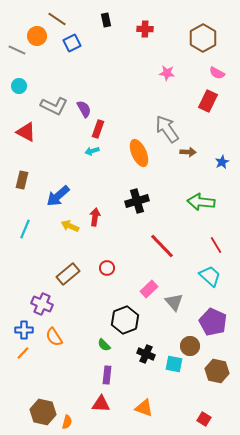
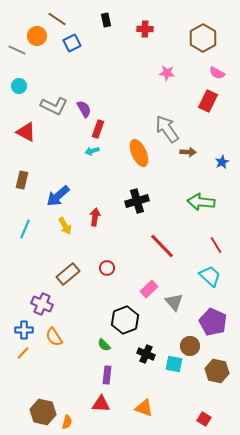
yellow arrow at (70, 226): moved 5 px left; rotated 144 degrees counterclockwise
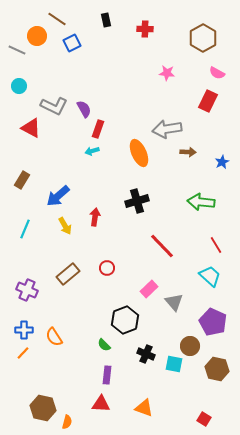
gray arrow at (167, 129): rotated 64 degrees counterclockwise
red triangle at (26, 132): moved 5 px right, 4 px up
brown rectangle at (22, 180): rotated 18 degrees clockwise
purple cross at (42, 304): moved 15 px left, 14 px up
brown hexagon at (217, 371): moved 2 px up
brown hexagon at (43, 412): moved 4 px up
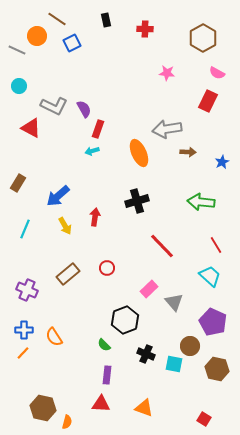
brown rectangle at (22, 180): moved 4 px left, 3 px down
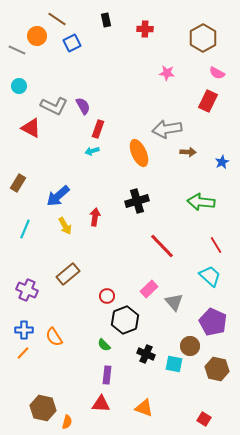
purple semicircle at (84, 109): moved 1 px left, 3 px up
red circle at (107, 268): moved 28 px down
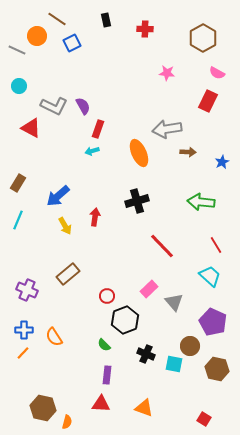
cyan line at (25, 229): moved 7 px left, 9 px up
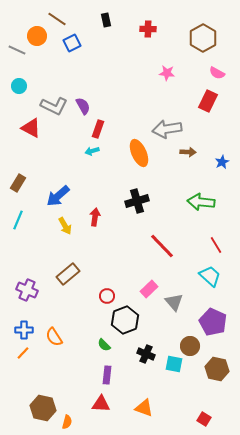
red cross at (145, 29): moved 3 px right
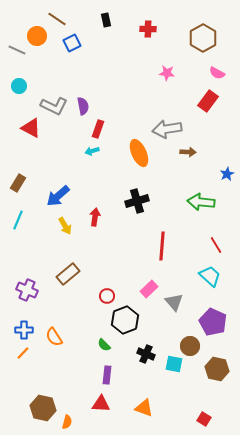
red rectangle at (208, 101): rotated 10 degrees clockwise
purple semicircle at (83, 106): rotated 18 degrees clockwise
blue star at (222, 162): moved 5 px right, 12 px down
red line at (162, 246): rotated 48 degrees clockwise
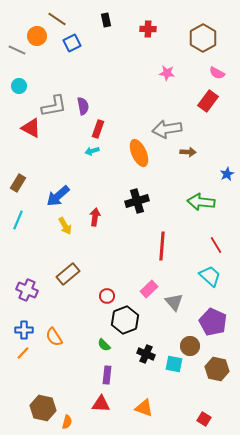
gray L-shape at (54, 106): rotated 36 degrees counterclockwise
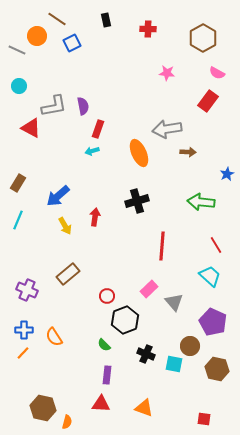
red square at (204, 419): rotated 24 degrees counterclockwise
